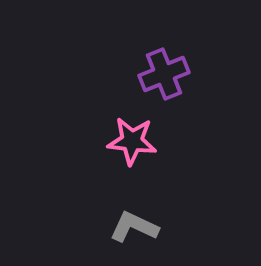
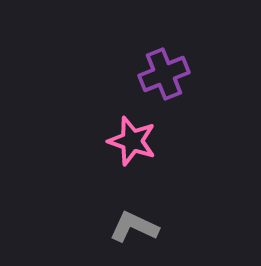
pink star: rotated 12 degrees clockwise
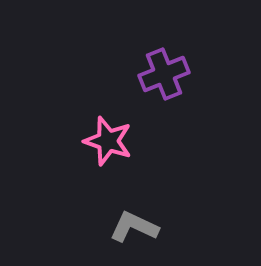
pink star: moved 24 px left
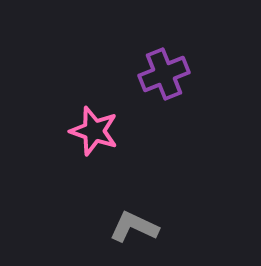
pink star: moved 14 px left, 10 px up
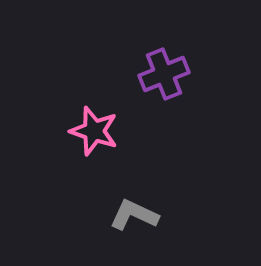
gray L-shape: moved 12 px up
